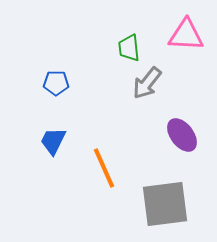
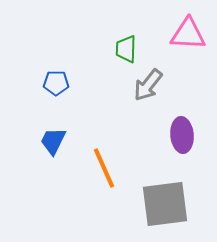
pink triangle: moved 2 px right, 1 px up
green trapezoid: moved 3 px left, 1 px down; rotated 8 degrees clockwise
gray arrow: moved 1 px right, 2 px down
purple ellipse: rotated 32 degrees clockwise
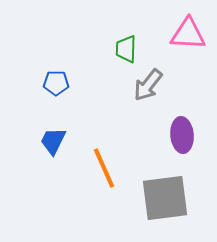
gray square: moved 6 px up
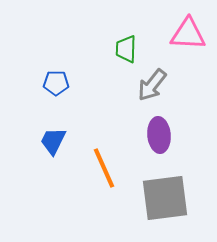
gray arrow: moved 4 px right
purple ellipse: moved 23 px left
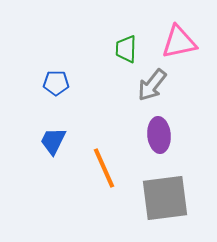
pink triangle: moved 9 px left, 8 px down; rotated 15 degrees counterclockwise
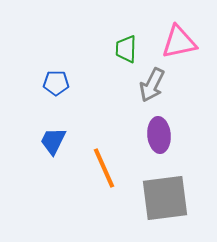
gray arrow: rotated 12 degrees counterclockwise
